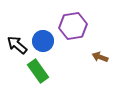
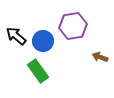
black arrow: moved 1 px left, 9 px up
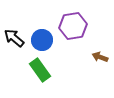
black arrow: moved 2 px left, 2 px down
blue circle: moved 1 px left, 1 px up
green rectangle: moved 2 px right, 1 px up
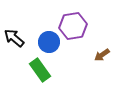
blue circle: moved 7 px right, 2 px down
brown arrow: moved 2 px right, 2 px up; rotated 56 degrees counterclockwise
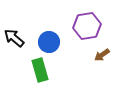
purple hexagon: moved 14 px right
green rectangle: rotated 20 degrees clockwise
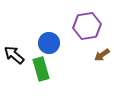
black arrow: moved 17 px down
blue circle: moved 1 px down
green rectangle: moved 1 px right, 1 px up
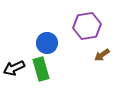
blue circle: moved 2 px left
black arrow: moved 13 px down; rotated 65 degrees counterclockwise
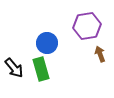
brown arrow: moved 2 px left, 1 px up; rotated 105 degrees clockwise
black arrow: rotated 105 degrees counterclockwise
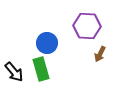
purple hexagon: rotated 12 degrees clockwise
brown arrow: rotated 133 degrees counterclockwise
black arrow: moved 4 px down
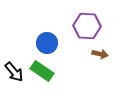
brown arrow: rotated 105 degrees counterclockwise
green rectangle: moved 1 px right, 2 px down; rotated 40 degrees counterclockwise
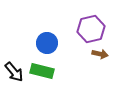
purple hexagon: moved 4 px right, 3 px down; rotated 16 degrees counterclockwise
green rectangle: rotated 20 degrees counterclockwise
